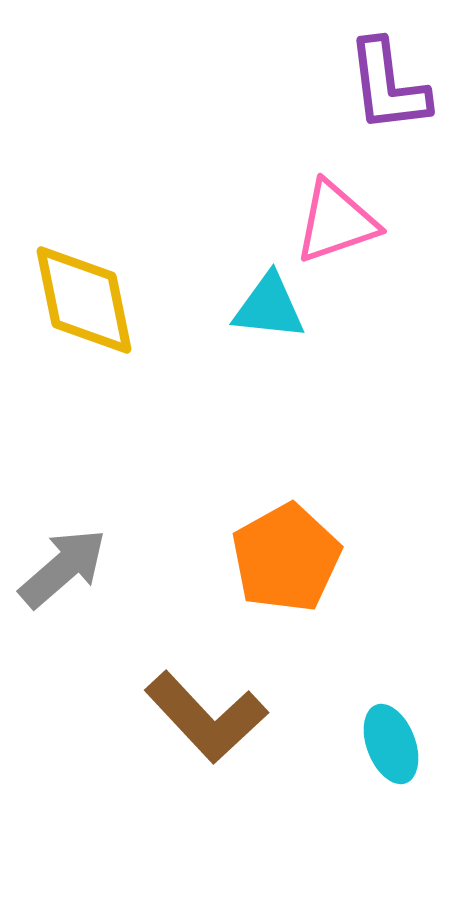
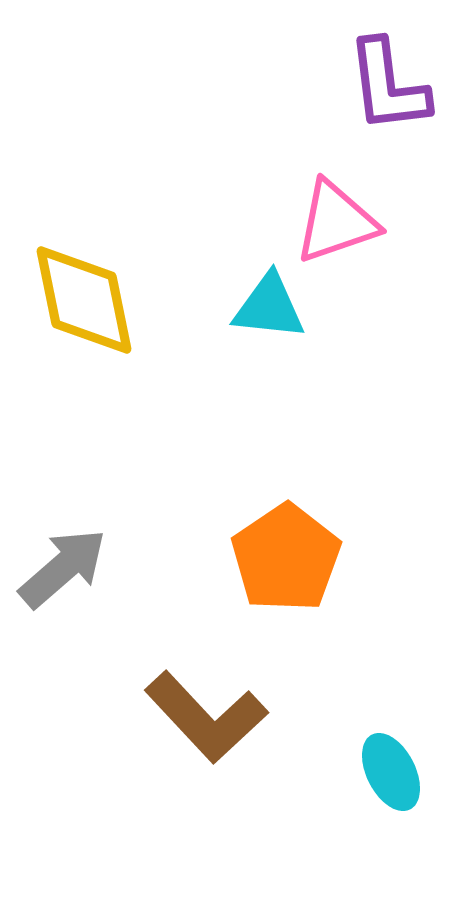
orange pentagon: rotated 5 degrees counterclockwise
cyan ellipse: moved 28 px down; rotated 6 degrees counterclockwise
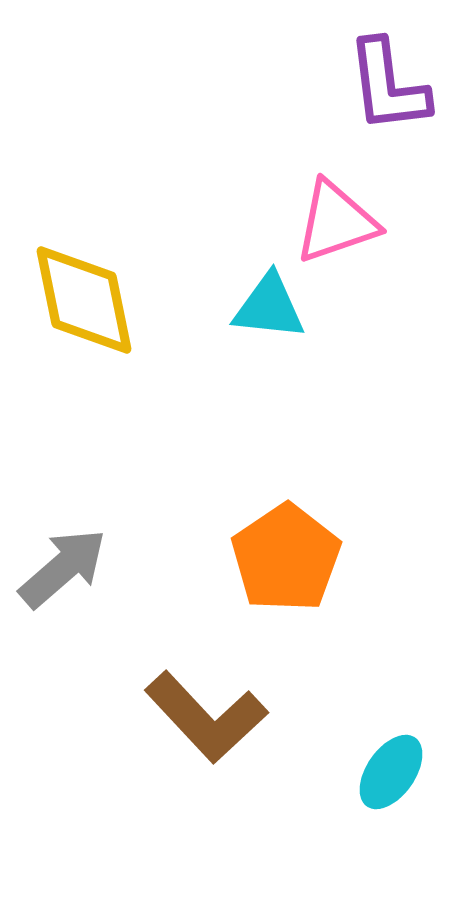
cyan ellipse: rotated 62 degrees clockwise
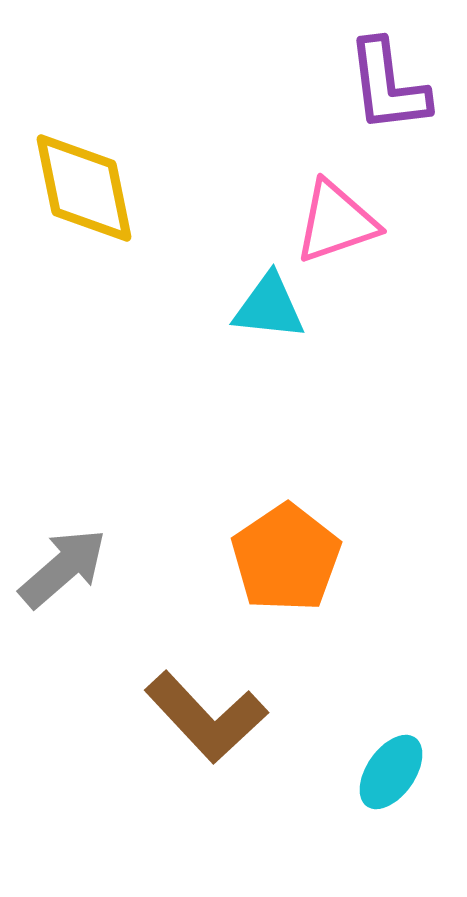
yellow diamond: moved 112 px up
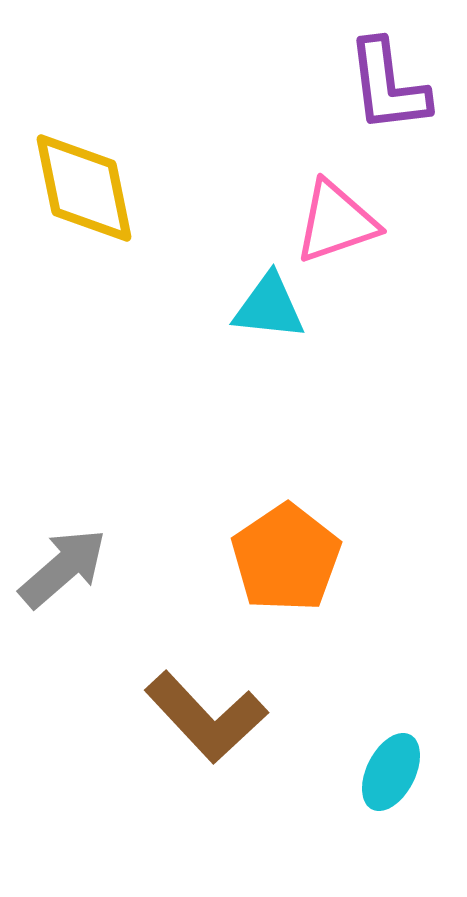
cyan ellipse: rotated 8 degrees counterclockwise
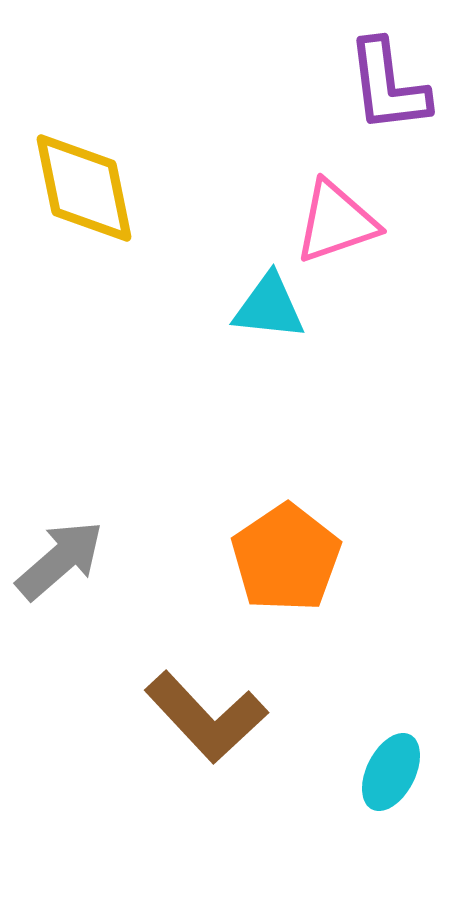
gray arrow: moved 3 px left, 8 px up
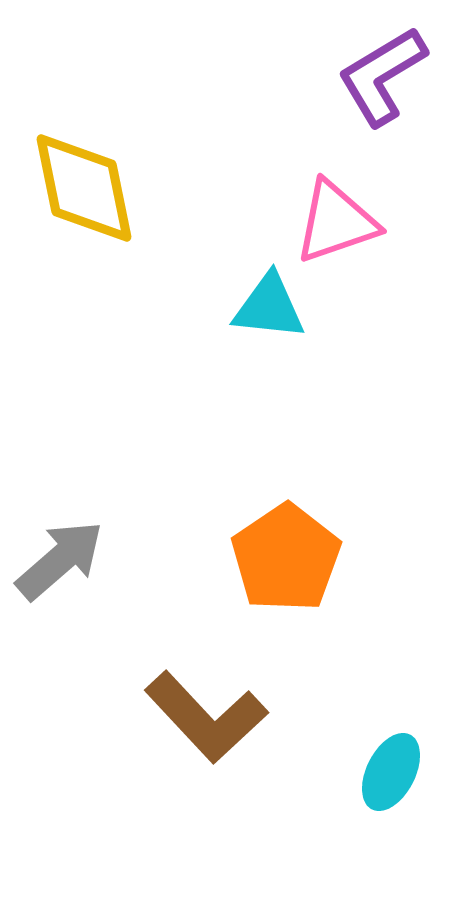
purple L-shape: moved 6 px left, 10 px up; rotated 66 degrees clockwise
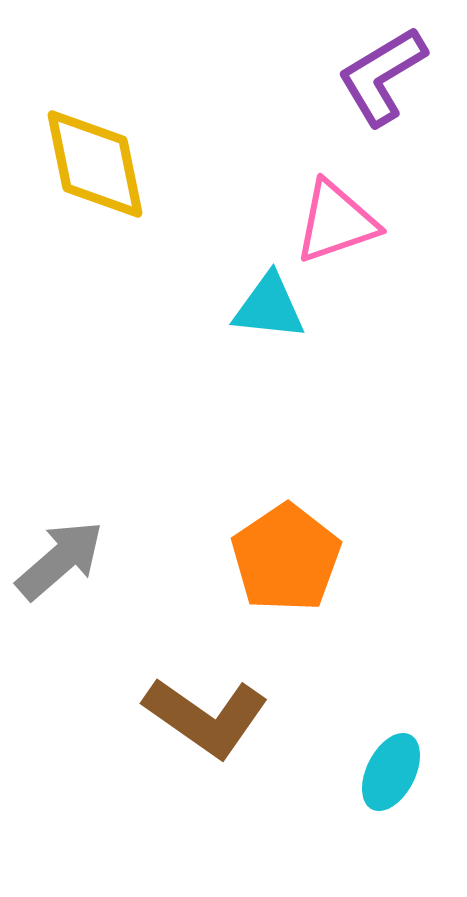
yellow diamond: moved 11 px right, 24 px up
brown L-shape: rotated 12 degrees counterclockwise
